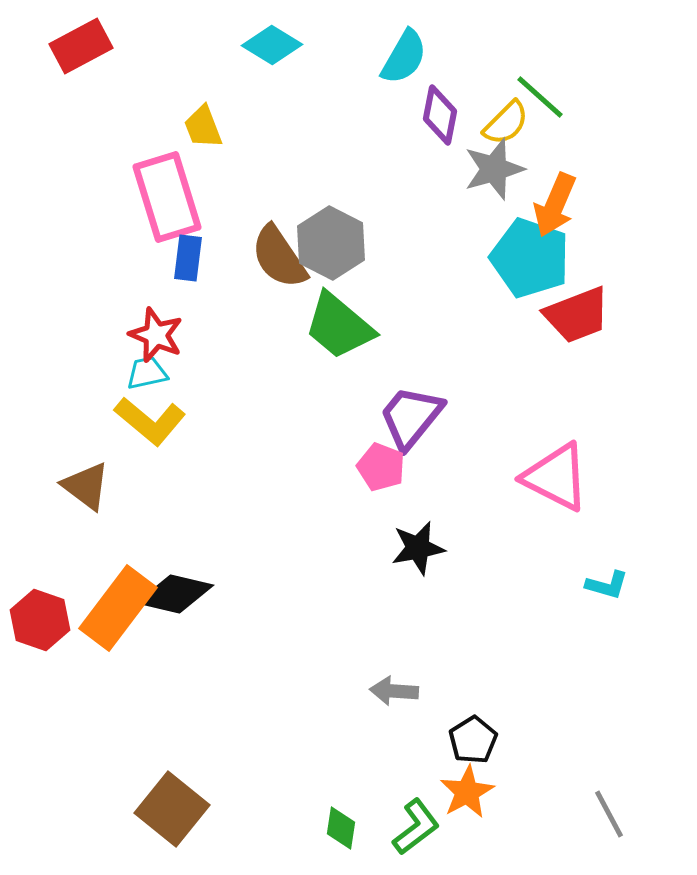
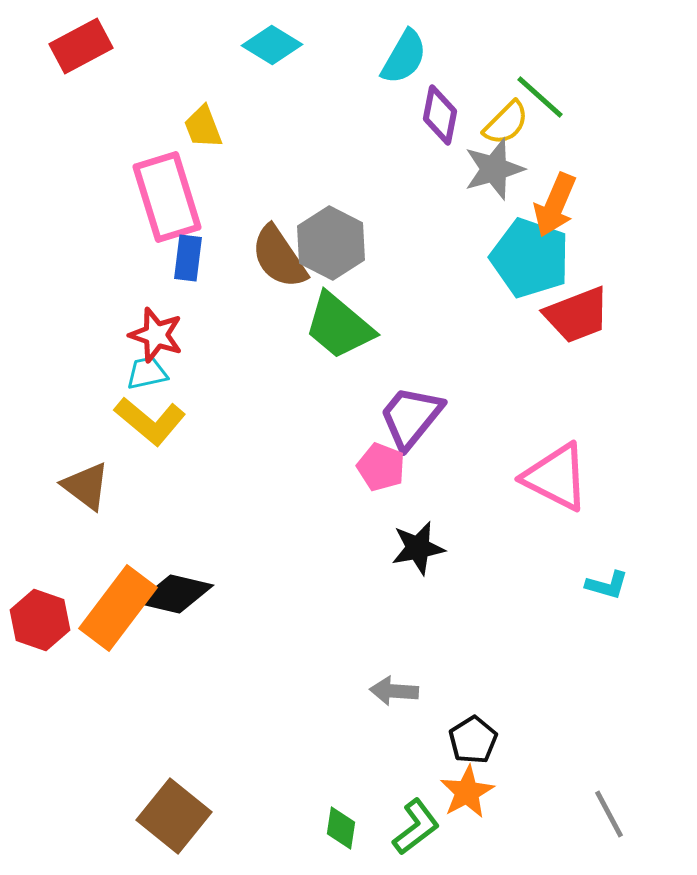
red star: rotated 4 degrees counterclockwise
brown square: moved 2 px right, 7 px down
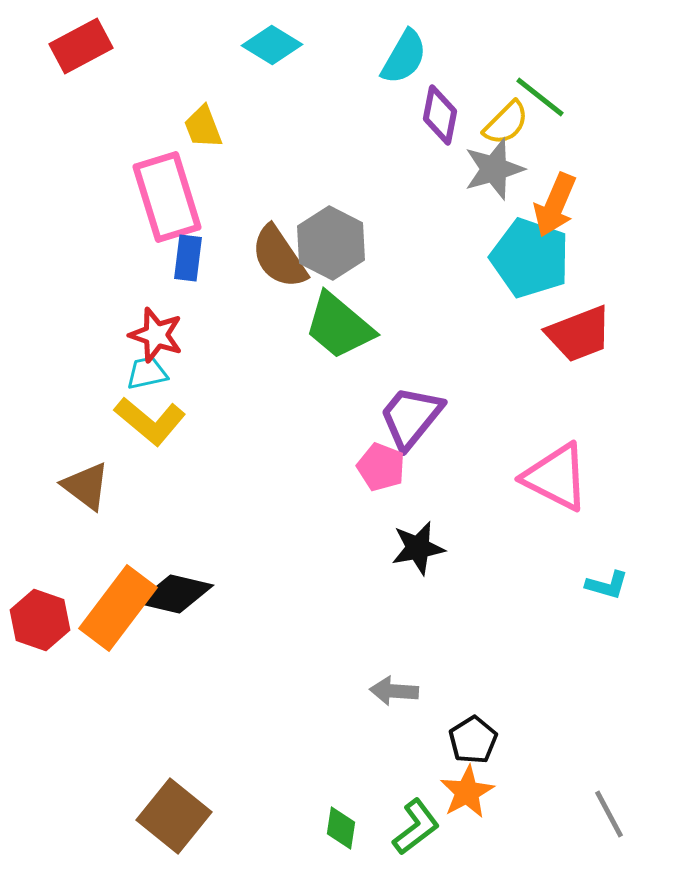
green line: rotated 4 degrees counterclockwise
red trapezoid: moved 2 px right, 19 px down
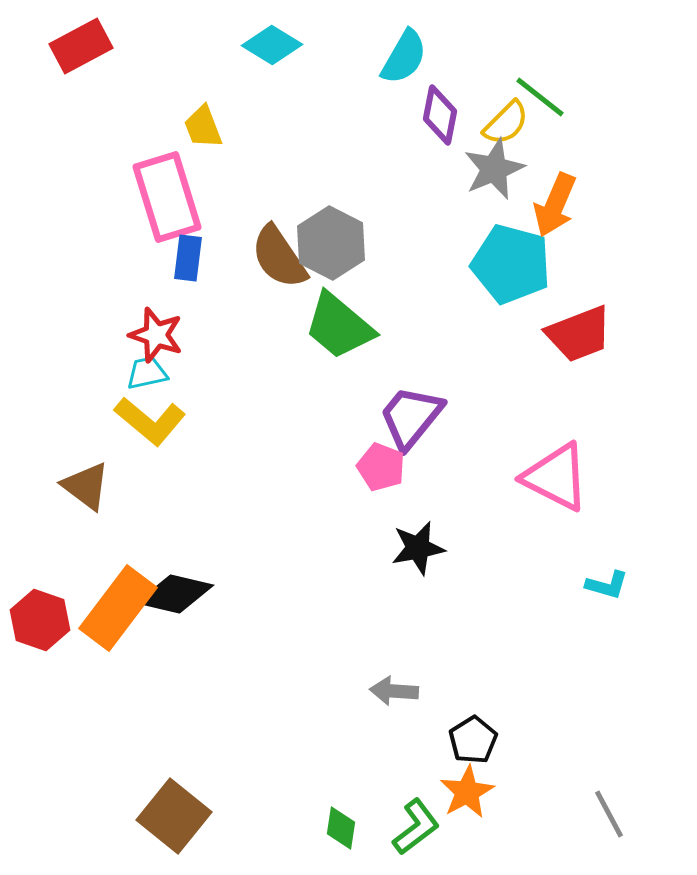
gray star: rotated 6 degrees counterclockwise
cyan pentagon: moved 19 px left, 6 px down; rotated 4 degrees counterclockwise
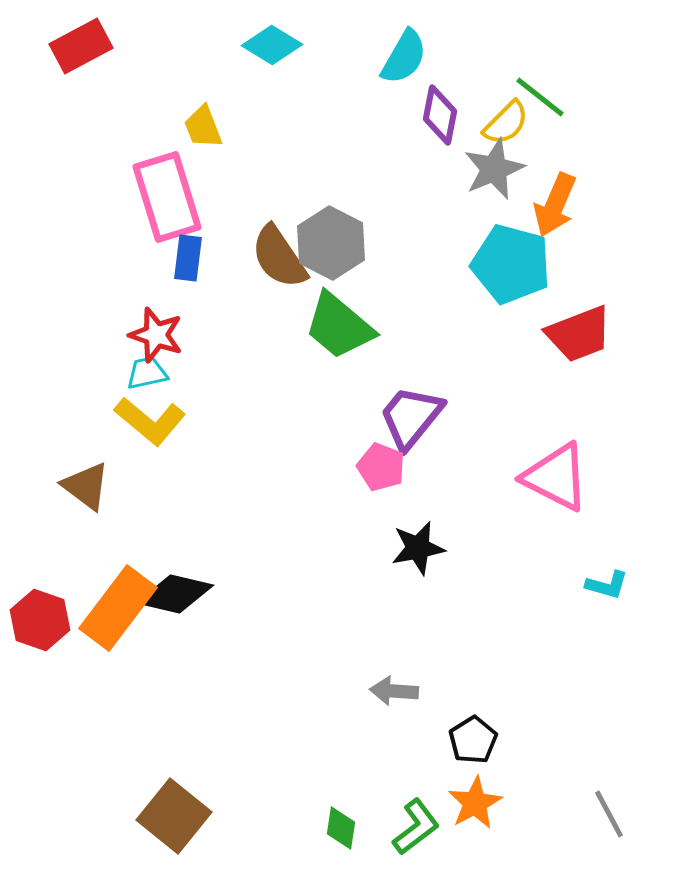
orange star: moved 8 px right, 11 px down
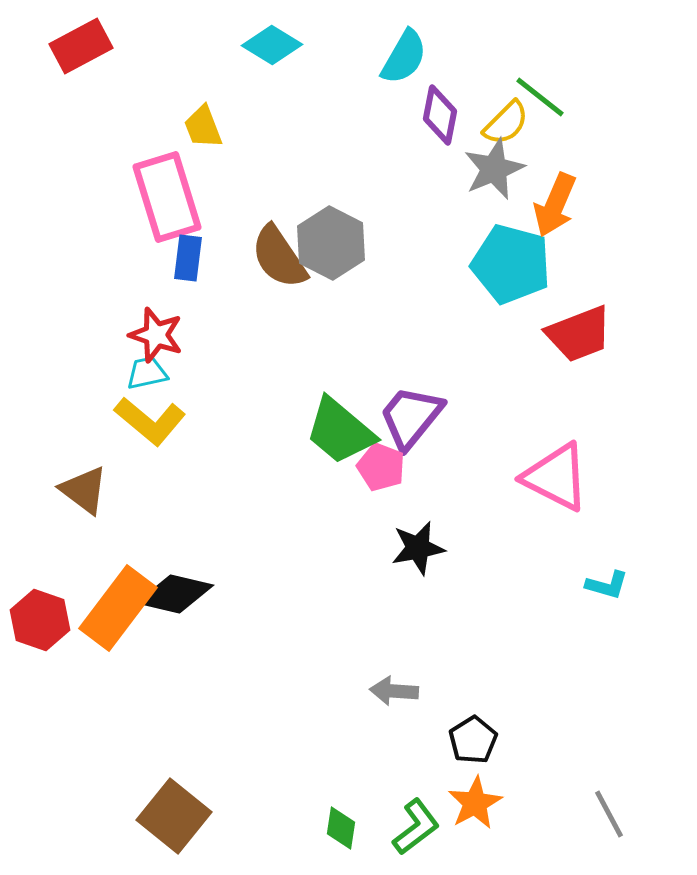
green trapezoid: moved 1 px right, 105 px down
brown triangle: moved 2 px left, 4 px down
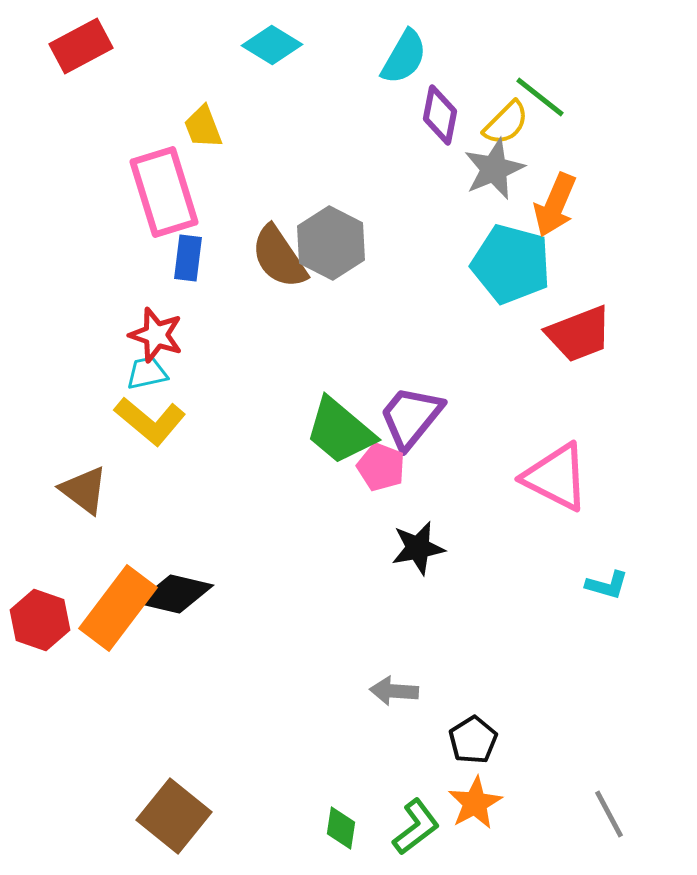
pink rectangle: moved 3 px left, 5 px up
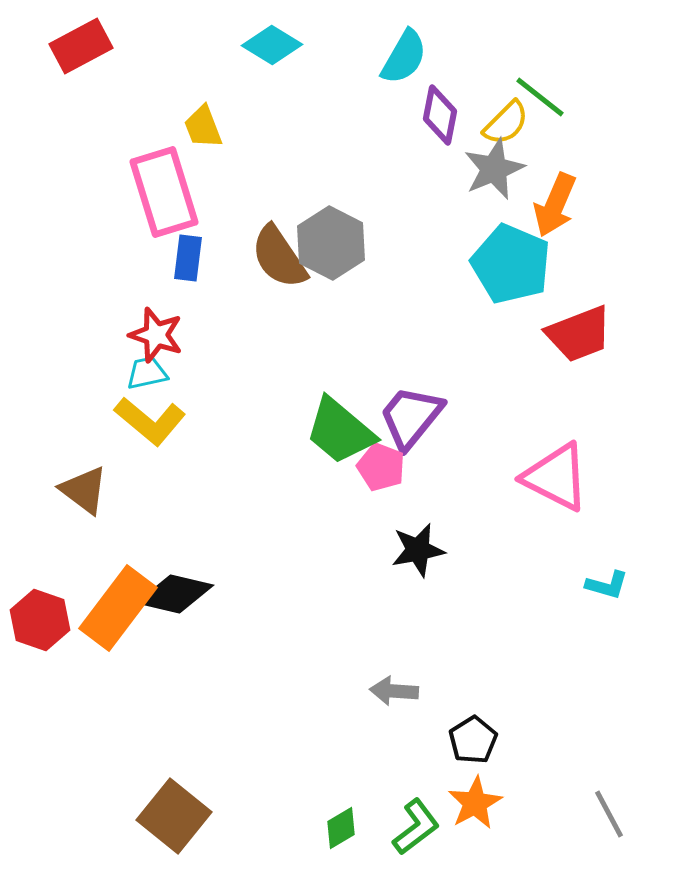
cyan pentagon: rotated 8 degrees clockwise
black star: moved 2 px down
green diamond: rotated 51 degrees clockwise
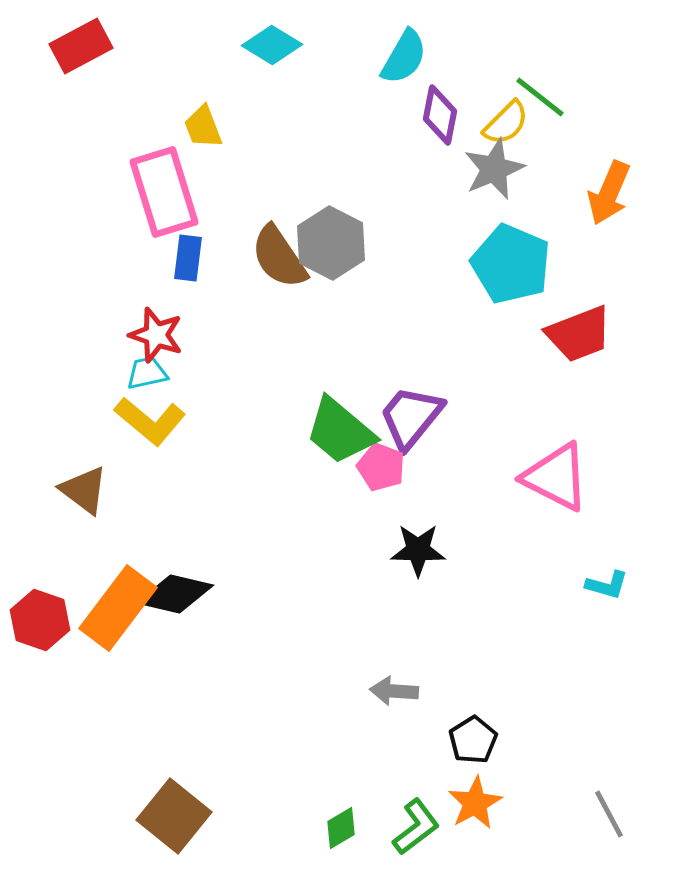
orange arrow: moved 54 px right, 12 px up
black star: rotated 12 degrees clockwise
